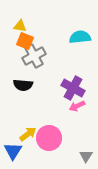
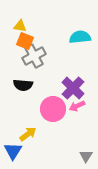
purple cross: rotated 15 degrees clockwise
pink circle: moved 4 px right, 29 px up
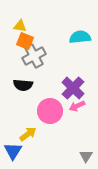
pink circle: moved 3 px left, 2 px down
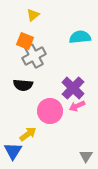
yellow triangle: moved 13 px right, 11 px up; rotated 48 degrees counterclockwise
